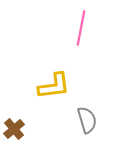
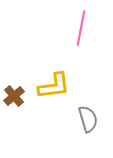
gray semicircle: moved 1 px right, 1 px up
brown cross: moved 33 px up
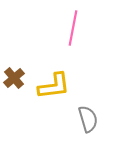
pink line: moved 8 px left
brown cross: moved 18 px up
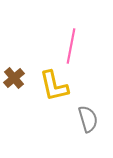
pink line: moved 2 px left, 18 px down
yellow L-shape: rotated 84 degrees clockwise
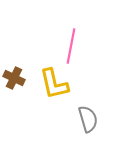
brown cross: rotated 25 degrees counterclockwise
yellow L-shape: moved 2 px up
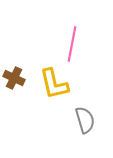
pink line: moved 1 px right, 2 px up
gray semicircle: moved 3 px left, 1 px down
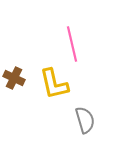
pink line: rotated 24 degrees counterclockwise
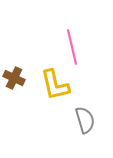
pink line: moved 3 px down
yellow L-shape: moved 1 px right, 1 px down
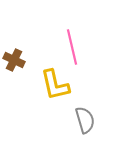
brown cross: moved 18 px up
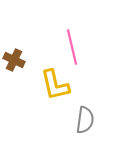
gray semicircle: rotated 24 degrees clockwise
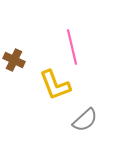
yellow L-shape: rotated 8 degrees counterclockwise
gray semicircle: rotated 40 degrees clockwise
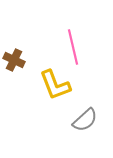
pink line: moved 1 px right
